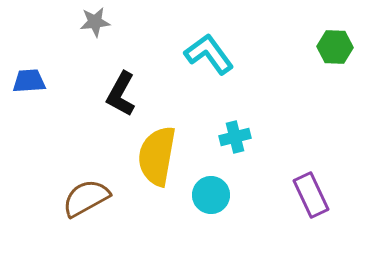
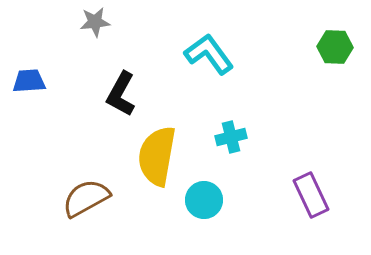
cyan cross: moved 4 px left
cyan circle: moved 7 px left, 5 px down
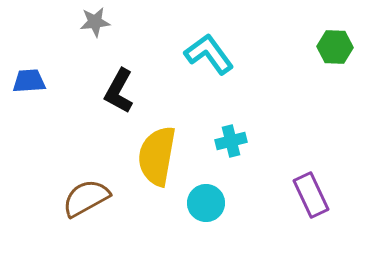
black L-shape: moved 2 px left, 3 px up
cyan cross: moved 4 px down
cyan circle: moved 2 px right, 3 px down
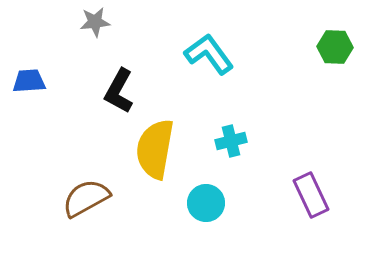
yellow semicircle: moved 2 px left, 7 px up
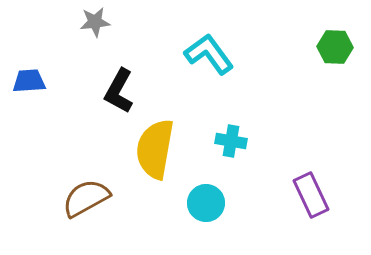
cyan cross: rotated 24 degrees clockwise
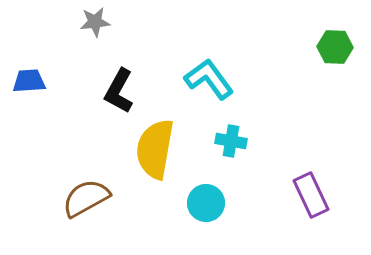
cyan L-shape: moved 25 px down
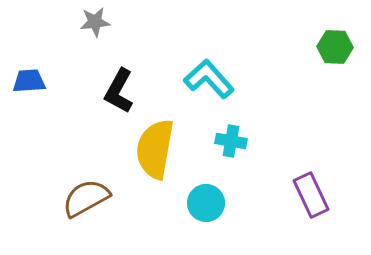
cyan L-shape: rotated 6 degrees counterclockwise
